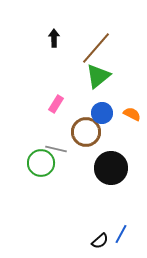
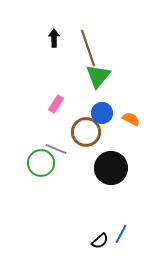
brown line: moved 8 px left; rotated 60 degrees counterclockwise
green triangle: rotated 12 degrees counterclockwise
orange semicircle: moved 1 px left, 5 px down
gray line: rotated 10 degrees clockwise
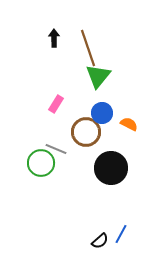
orange semicircle: moved 2 px left, 5 px down
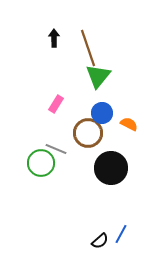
brown circle: moved 2 px right, 1 px down
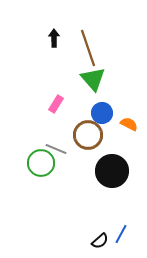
green triangle: moved 5 px left, 3 px down; rotated 20 degrees counterclockwise
brown circle: moved 2 px down
black circle: moved 1 px right, 3 px down
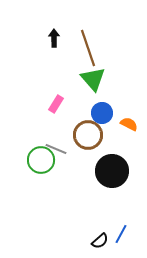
green circle: moved 3 px up
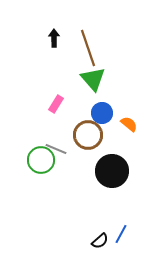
orange semicircle: rotated 12 degrees clockwise
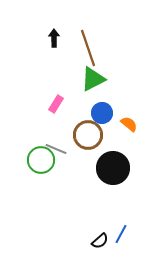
green triangle: rotated 44 degrees clockwise
black circle: moved 1 px right, 3 px up
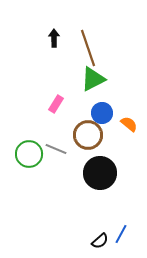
green circle: moved 12 px left, 6 px up
black circle: moved 13 px left, 5 px down
